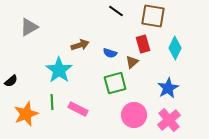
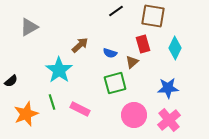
black line: rotated 70 degrees counterclockwise
brown arrow: rotated 24 degrees counterclockwise
blue star: rotated 25 degrees clockwise
green line: rotated 14 degrees counterclockwise
pink rectangle: moved 2 px right
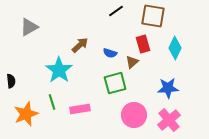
black semicircle: rotated 56 degrees counterclockwise
pink rectangle: rotated 36 degrees counterclockwise
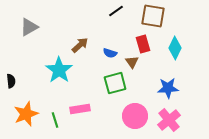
brown triangle: rotated 24 degrees counterclockwise
green line: moved 3 px right, 18 px down
pink circle: moved 1 px right, 1 px down
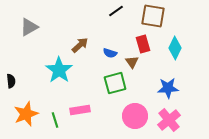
pink rectangle: moved 1 px down
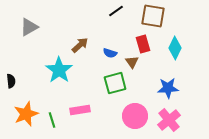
green line: moved 3 px left
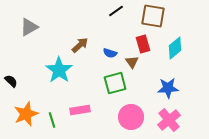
cyan diamond: rotated 25 degrees clockwise
black semicircle: rotated 40 degrees counterclockwise
pink circle: moved 4 px left, 1 px down
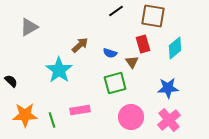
orange star: moved 1 px left, 1 px down; rotated 20 degrees clockwise
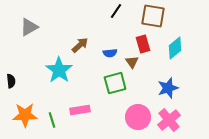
black line: rotated 21 degrees counterclockwise
blue semicircle: rotated 24 degrees counterclockwise
black semicircle: rotated 40 degrees clockwise
blue star: rotated 15 degrees counterclockwise
pink circle: moved 7 px right
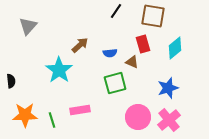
gray triangle: moved 1 px left, 1 px up; rotated 18 degrees counterclockwise
brown triangle: rotated 32 degrees counterclockwise
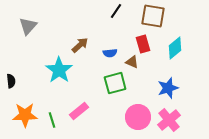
pink rectangle: moved 1 px left, 1 px down; rotated 30 degrees counterclockwise
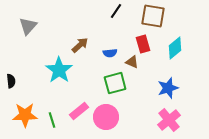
pink circle: moved 32 px left
